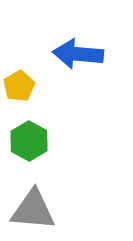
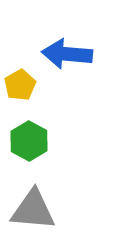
blue arrow: moved 11 px left
yellow pentagon: moved 1 px right, 1 px up
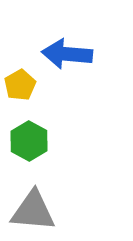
gray triangle: moved 1 px down
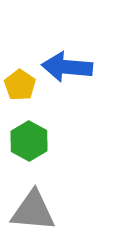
blue arrow: moved 13 px down
yellow pentagon: rotated 8 degrees counterclockwise
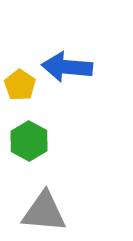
gray triangle: moved 11 px right, 1 px down
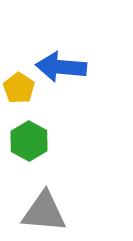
blue arrow: moved 6 px left
yellow pentagon: moved 1 px left, 3 px down
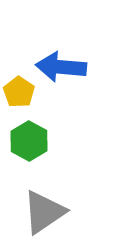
yellow pentagon: moved 4 px down
gray triangle: rotated 39 degrees counterclockwise
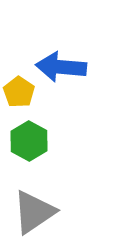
gray triangle: moved 10 px left
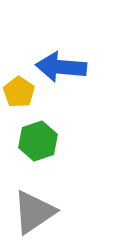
green hexagon: moved 9 px right; rotated 12 degrees clockwise
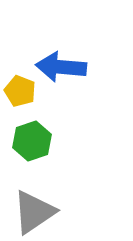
yellow pentagon: moved 1 px right, 1 px up; rotated 12 degrees counterclockwise
green hexagon: moved 6 px left
